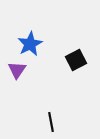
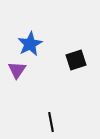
black square: rotated 10 degrees clockwise
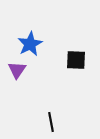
black square: rotated 20 degrees clockwise
